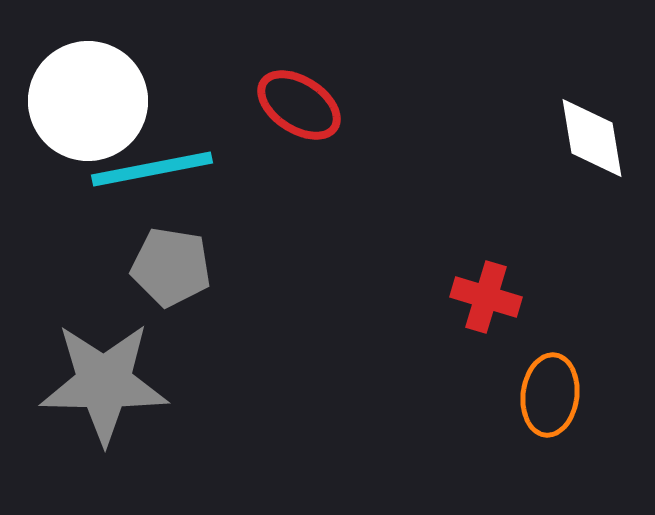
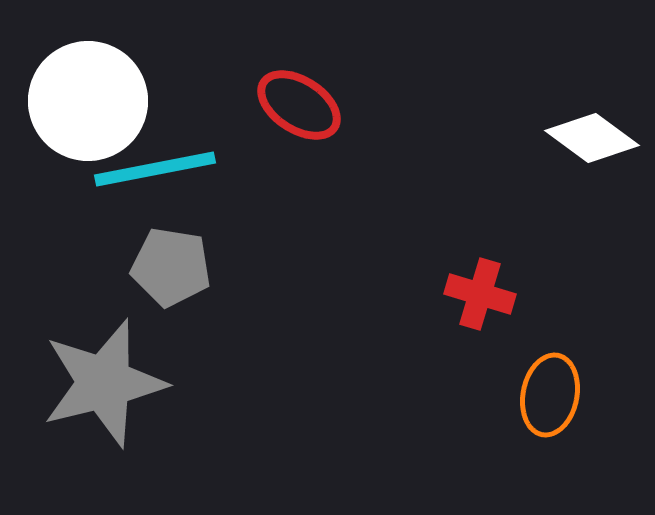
white diamond: rotated 44 degrees counterclockwise
cyan line: moved 3 px right
red cross: moved 6 px left, 3 px up
gray star: rotated 15 degrees counterclockwise
orange ellipse: rotated 4 degrees clockwise
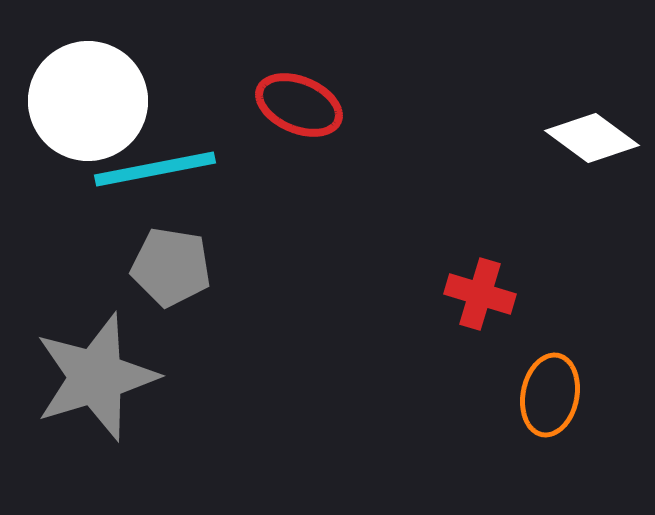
red ellipse: rotated 10 degrees counterclockwise
gray star: moved 8 px left, 6 px up; rotated 3 degrees counterclockwise
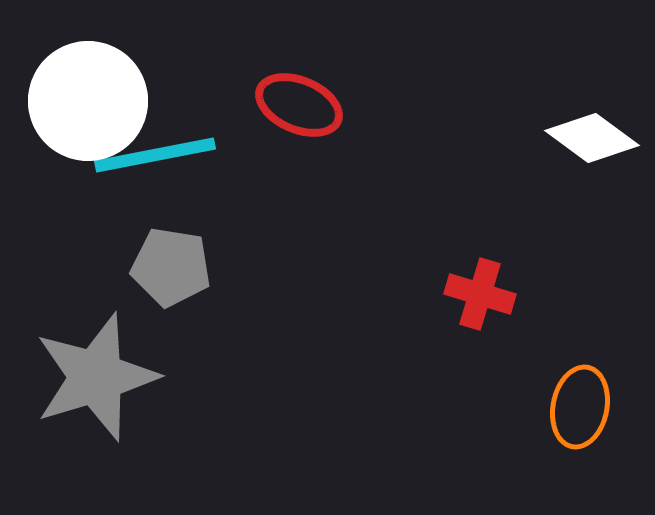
cyan line: moved 14 px up
orange ellipse: moved 30 px right, 12 px down
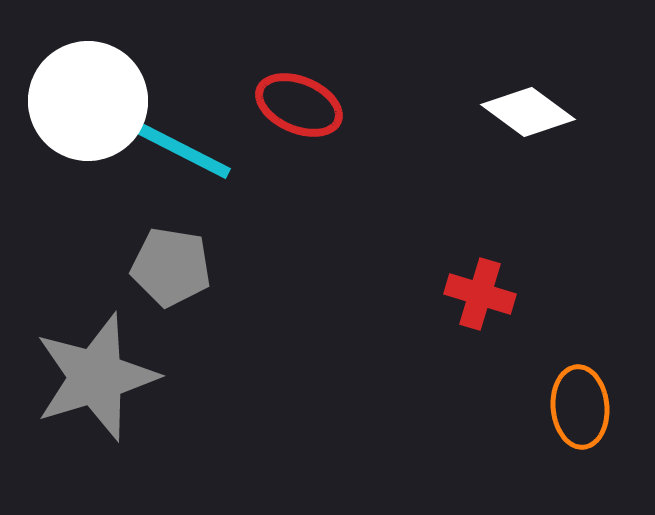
white diamond: moved 64 px left, 26 px up
cyan line: moved 19 px right, 9 px up; rotated 38 degrees clockwise
orange ellipse: rotated 16 degrees counterclockwise
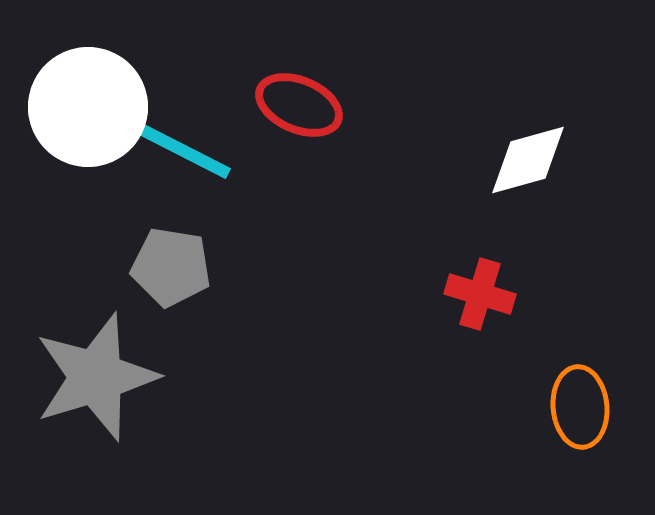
white circle: moved 6 px down
white diamond: moved 48 px down; rotated 52 degrees counterclockwise
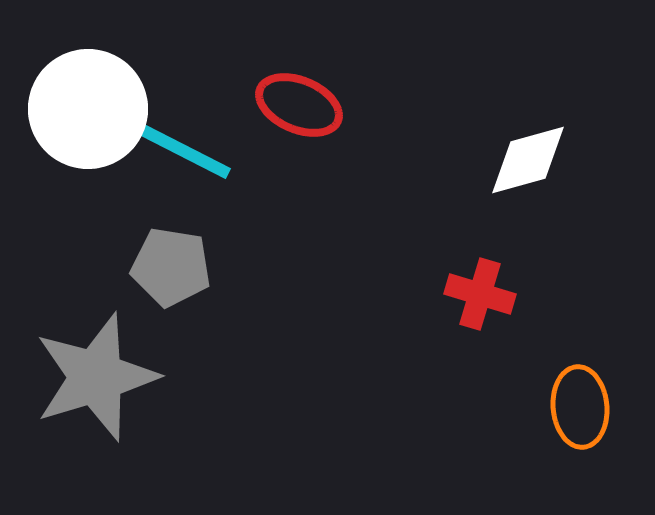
white circle: moved 2 px down
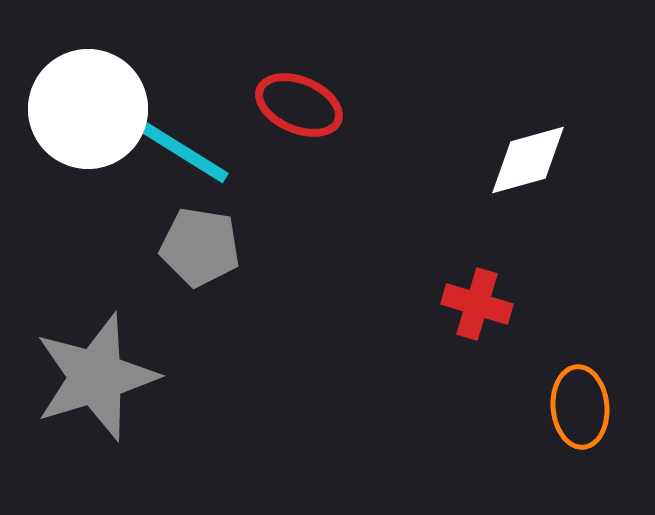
cyan line: rotated 5 degrees clockwise
gray pentagon: moved 29 px right, 20 px up
red cross: moved 3 px left, 10 px down
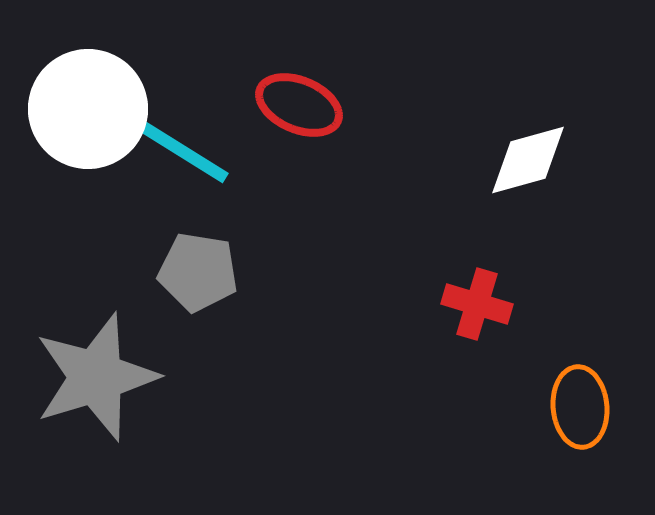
gray pentagon: moved 2 px left, 25 px down
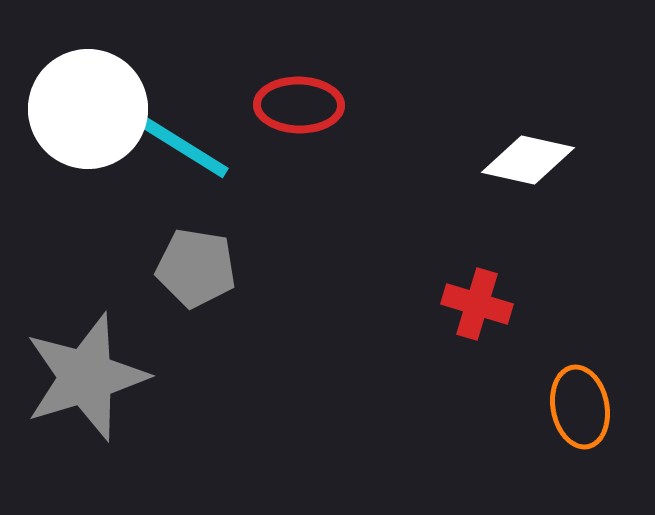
red ellipse: rotated 22 degrees counterclockwise
cyan line: moved 5 px up
white diamond: rotated 28 degrees clockwise
gray pentagon: moved 2 px left, 4 px up
gray star: moved 10 px left
orange ellipse: rotated 6 degrees counterclockwise
